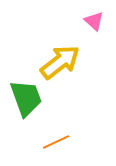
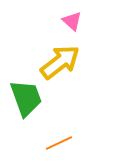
pink triangle: moved 22 px left
orange line: moved 3 px right, 1 px down
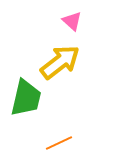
green trapezoid: rotated 33 degrees clockwise
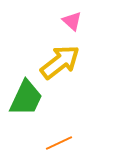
green trapezoid: rotated 12 degrees clockwise
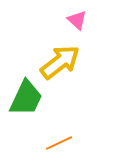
pink triangle: moved 5 px right, 1 px up
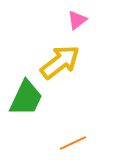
pink triangle: rotated 40 degrees clockwise
orange line: moved 14 px right
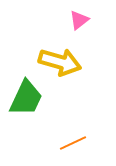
pink triangle: moved 2 px right
yellow arrow: rotated 54 degrees clockwise
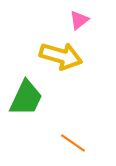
yellow arrow: moved 1 px right, 6 px up
orange line: rotated 60 degrees clockwise
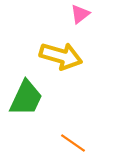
pink triangle: moved 1 px right, 6 px up
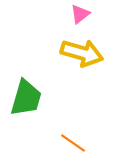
yellow arrow: moved 21 px right, 3 px up
green trapezoid: rotated 9 degrees counterclockwise
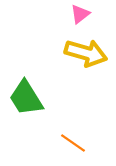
yellow arrow: moved 4 px right
green trapezoid: rotated 132 degrees clockwise
